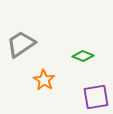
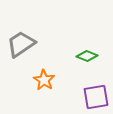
green diamond: moved 4 px right
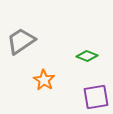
gray trapezoid: moved 3 px up
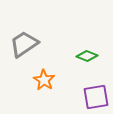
gray trapezoid: moved 3 px right, 3 px down
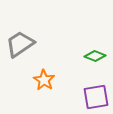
gray trapezoid: moved 4 px left
green diamond: moved 8 px right
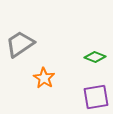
green diamond: moved 1 px down
orange star: moved 2 px up
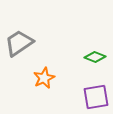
gray trapezoid: moved 1 px left, 1 px up
orange star: rotated 15 degrees clockwise
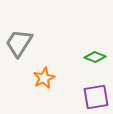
gray trapezoid: rotated 24 degrees counterclockwise
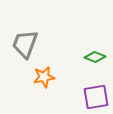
gray trapezoid: moved 6 px right, 1 px down; rotated 12 degrees counterclockwise
orange star: moved 1 px up; rotated 15 degrees clockwise
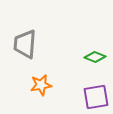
gray trapezoid: rotated 16 degrees counterclockwise
orange star: moved 3 px left, 8 px down
